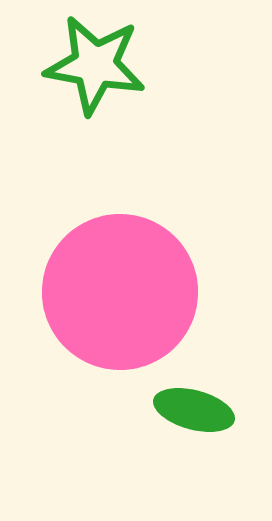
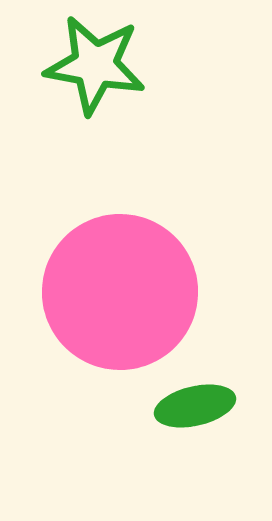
green ellipse: moved 1 px right, 4 px up; rotated 28 degrees counterclockwise
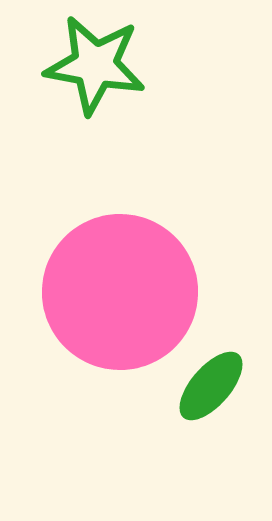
green ellipse: moved 16 px right, 20 px up; rotated 36 degrees counterclockwise
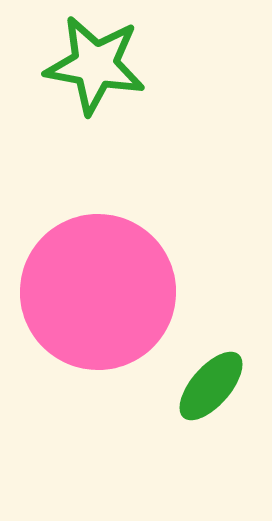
pink circle: moved 22 px left
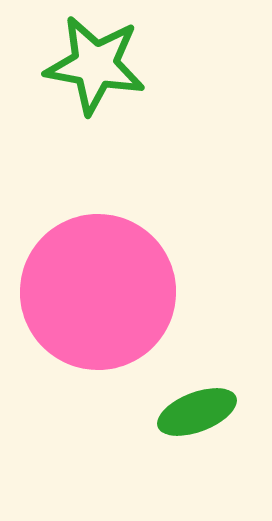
green ellipse: moved 14 px left, 26 px down; rotated 28 degrees clockwise
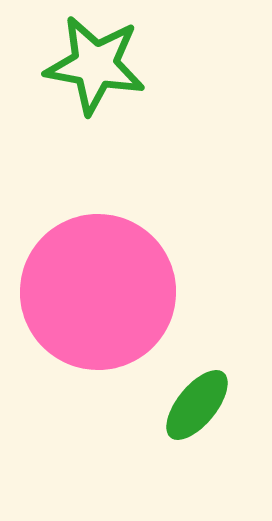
green ellipse: moved 7 px up; rotated 30 degrees counterclockwise
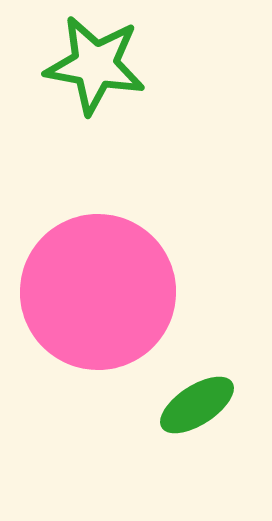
green ellipse: rotated 18 degrees clockwise
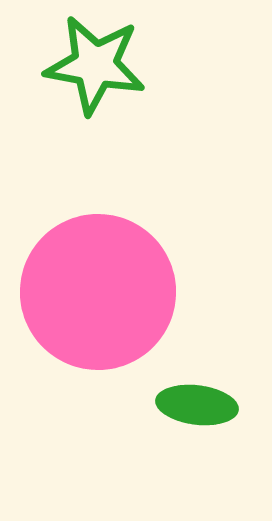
green ellipse: rotated 40 degrees clockwise
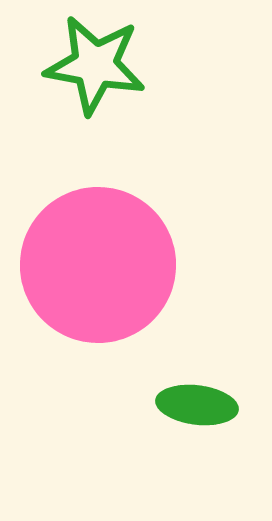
pink circle: moved 27 px up
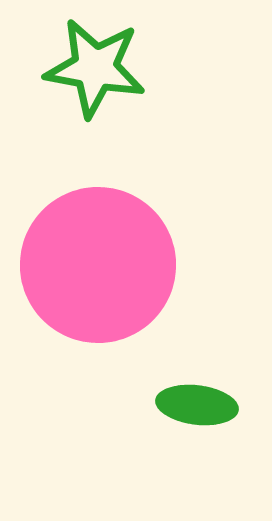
green star: moved 3 px down
